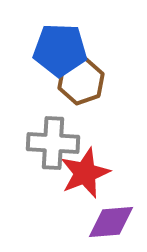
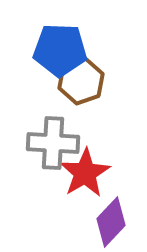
red star: rotated 9 degrees counterclockwise
purple diamond: rotated 42 degrees counterclockwise
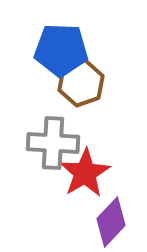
blue pentagon: moved 1 px right
brown hexagon: moved 2 px down
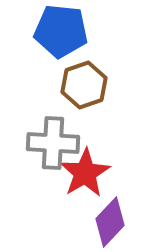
blue pentagon: moved 19 px up; rotated 4 degrees clockwise
brown hexagon: moved 3 px right, 2 px down
purple diamond: moved 1 px left
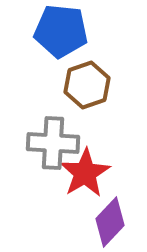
brown hexagon: moved 3 px right
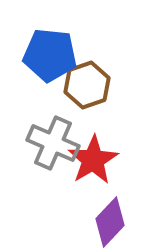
blue pentagon: moved 11 px left, 24 px down
gray cross: rotated 21 degrees clockwise
red star: moved 8 px right, 13 px up
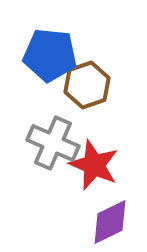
red star: moved 1 px right, 5 px down; rotated 18 degrees counterclockwise
purple diamond: rotated 21 degrees clockwise
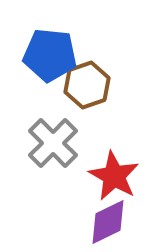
gray cross: rotated 21 degrees clockwise
red star: moved 20 px right, 11 px down; rotated 6 degrees clockwise
purple diamond: moved 2 px left
